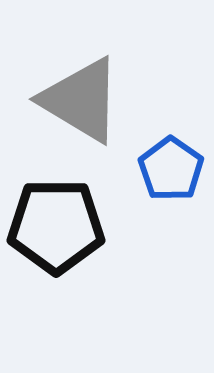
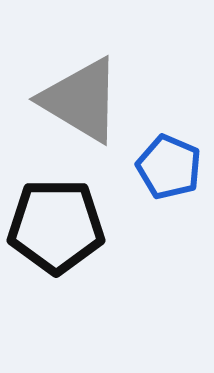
blue pentagon: moved 2 px left, 2 px up; rotated 12 degrees counterclockwise
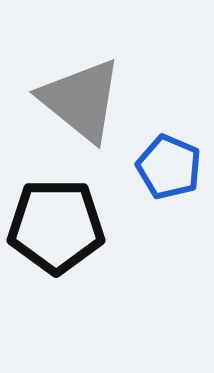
gray triangle: rotated 8 degrees clockwise
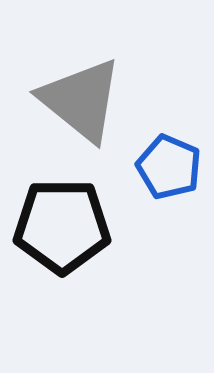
black pentagon: moved 6 px right
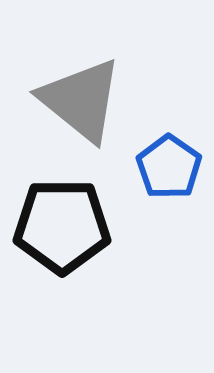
blue pentagon: rotated 12 degrees clockwise
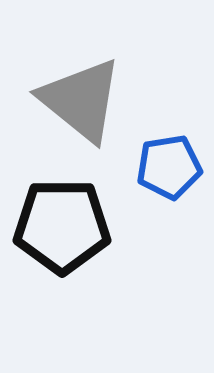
blue pentagon: rotated 28 degrees clockwise
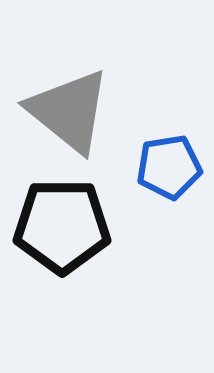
gray triangle: moved 12 px left, 11 px down
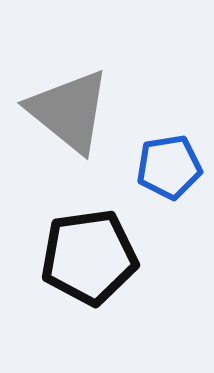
black pentagon: moved 27 px right, 31 px down; rotated 8 degrees counterclockwise
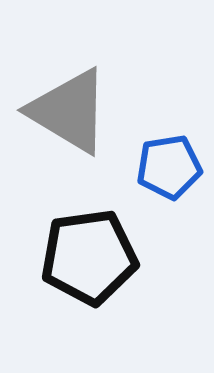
gray triangle: rotated 8 degrees counterclockwise
